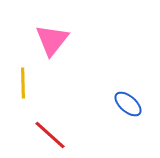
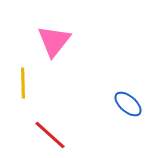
pink triangle: moved 2 px right, 1 px down
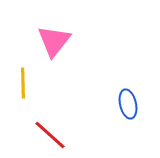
blue ellipse: rotated 36 degrees clockwise
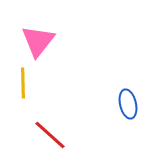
pink triangle: moved 16 px left
